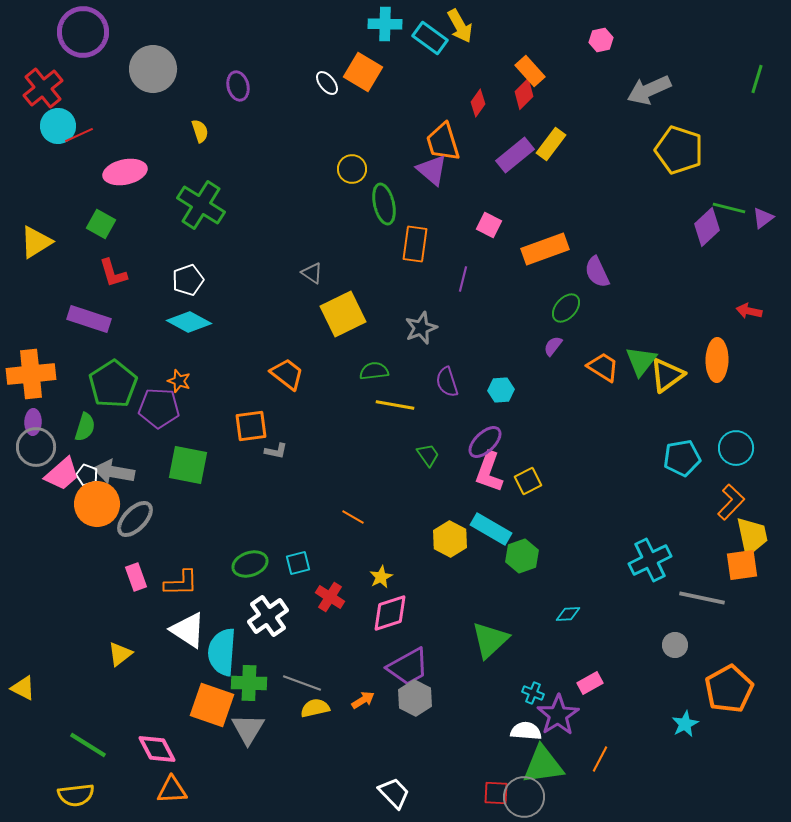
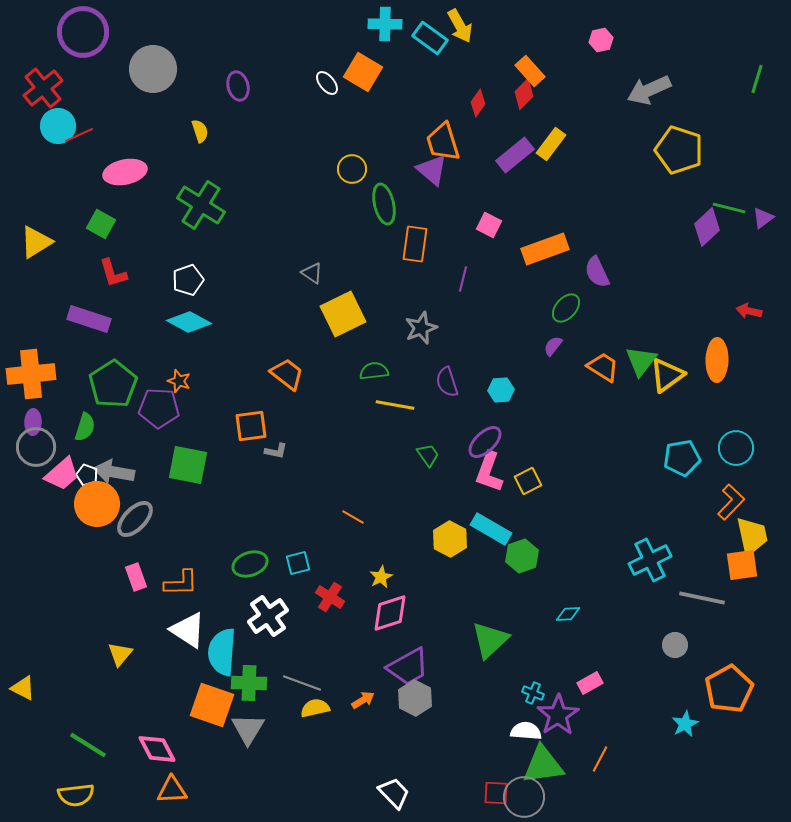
yellow triangle at (120, 654): rotated 12 degrees counterclockwise
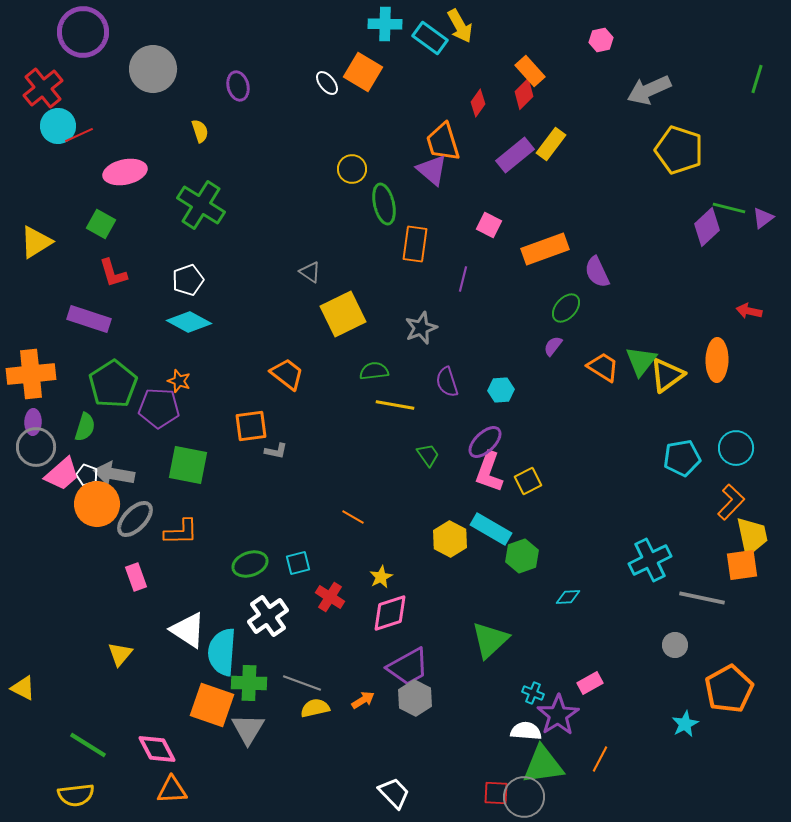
gray triangle at (312, 273): moved 2 px left, 1 px up
gray arrow at (114, 472): moved 2 px down
orange L-shape at (181, 583): moved 51 px up
cyan diamond at (568, 614): moved 17 px up
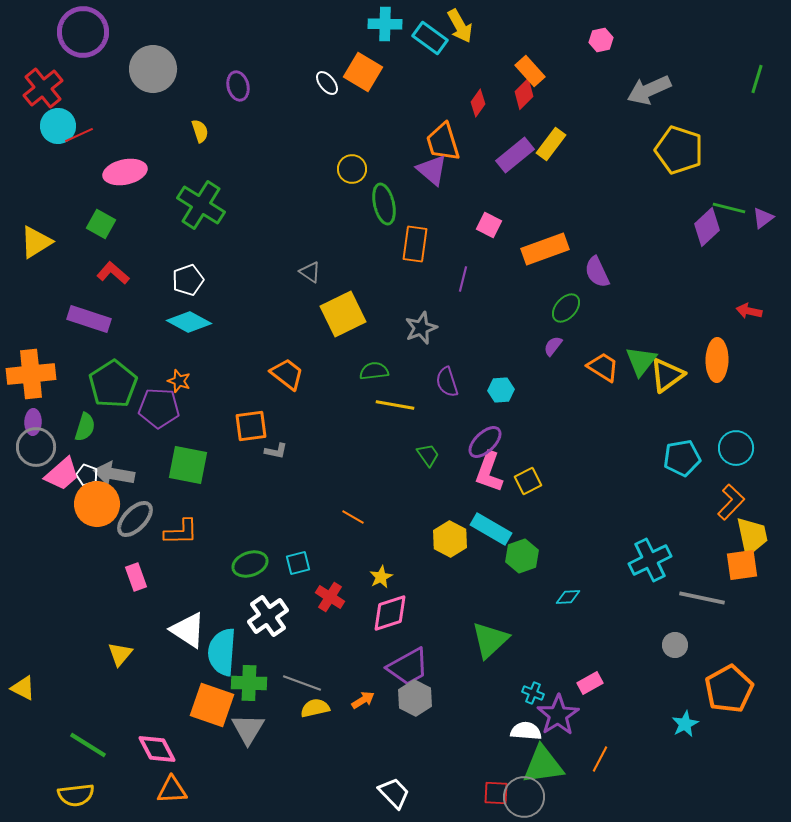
red L-shape at (113, 273): rotated 148 degrees clockwise
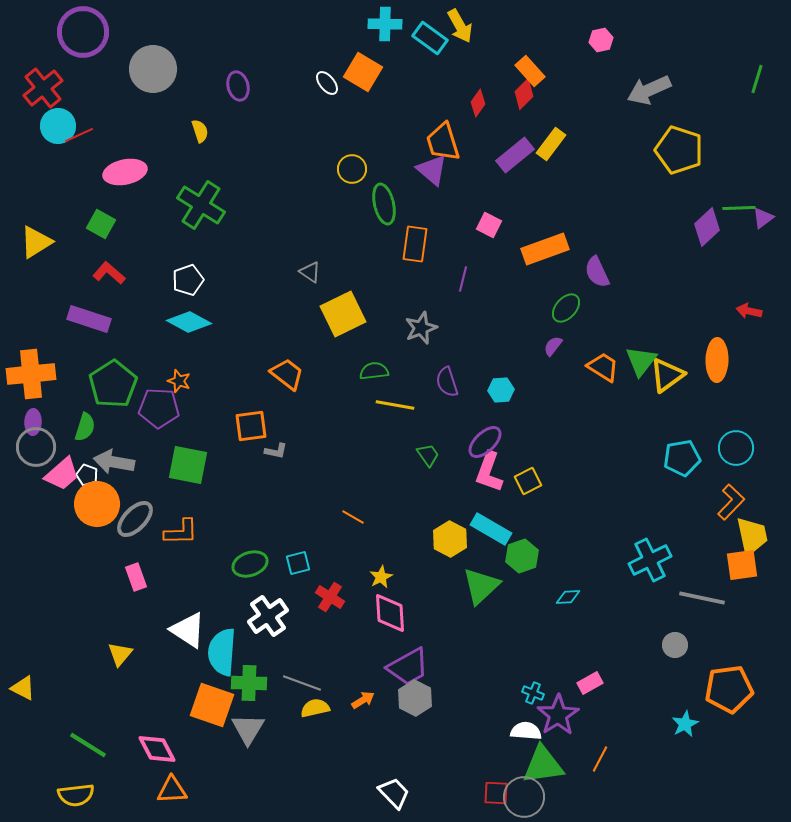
green line at (729, 208): moved 10 px right; rotated 16 degrees counterclockwise
red L-shape at (113, 273): moved 4 px left
gray arrow at (114, 474): moved 12 px up
pink diamond at (390, 613): rotated 75 degrees counterclockwise
green triangle at (490, 640): moved 9 px left, 54 px up
orange pentagon at (729, 689): rotated 21 degrees clockwise
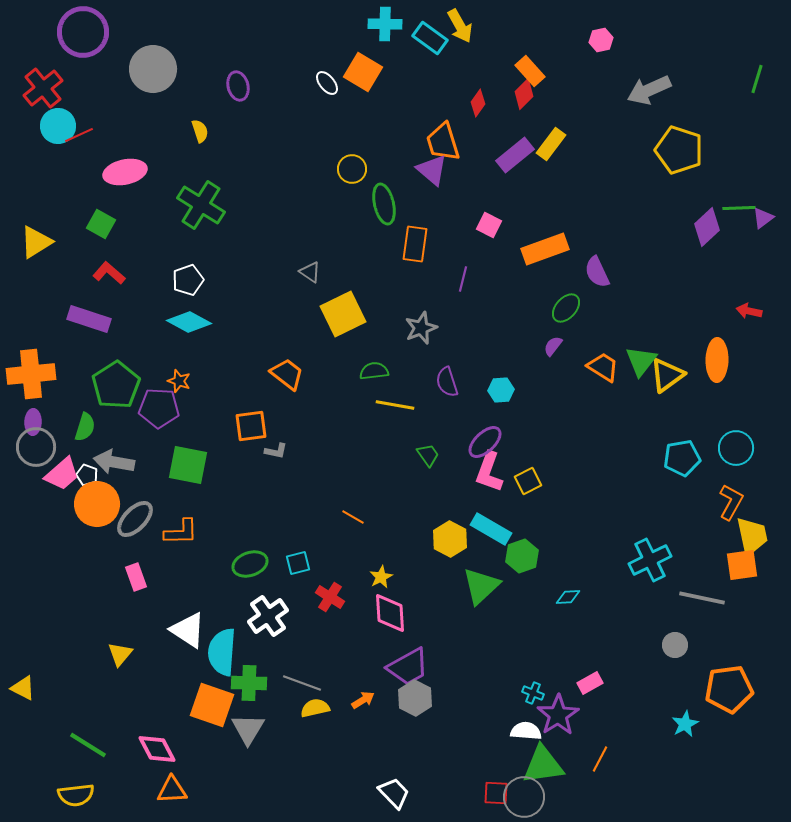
green pentagon at (113, 384): moved 3 px right, 1 px down
orange L-shape at (731, 502): rotated 15 degrees counterclockwise
